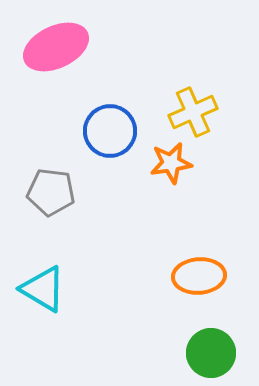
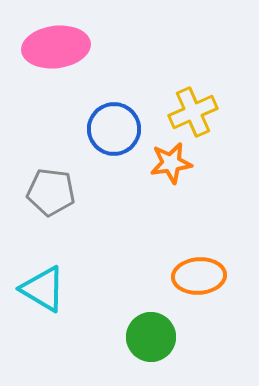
pink ellipse: rotated 18 degrees clockwise
blue circle: moved 4 px right, 2 px up
green circle: moved 60 px left, 16 px up
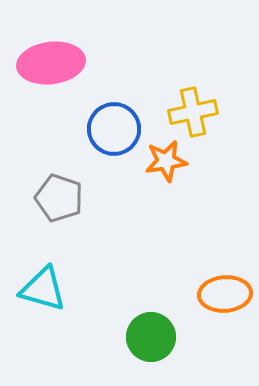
pink ellipse: moved 5 px left, 16 px down
yellow cross: rotated 12 degrees clockwise
orange star: moved 5 px left, 2 px up
gray pentagon: moved 8 px right, 6 px down; rotated 12 degrees clockwise
orange ellipse: moved 26 px right, 18 px down
cyan triangle: rotated 15 degrees counterclockwise
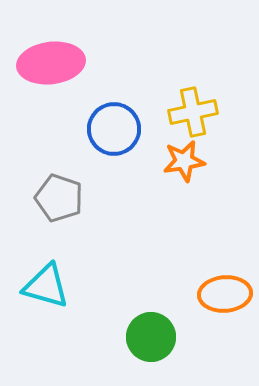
orange star: moved 18 px right
cyan triangle: moved 3 px right, 3 px up
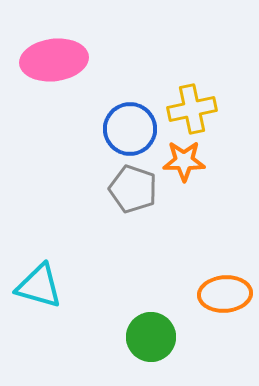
pink ellipse: moved 3 px right, 3 px up
yellow cross: moved 1 px left, 3 px up
blue circle: moved 16 px right
orange star: rotated 9 degrees clockwise
gray pentagon: moved 74 px right, 9 px up
cyan triangle: moved 7 px left
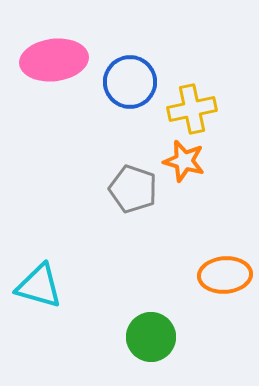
blue circle: moved 47 px up
orange star: rotated 15 degrees clockwise
orange ellipse: moved 19 px up
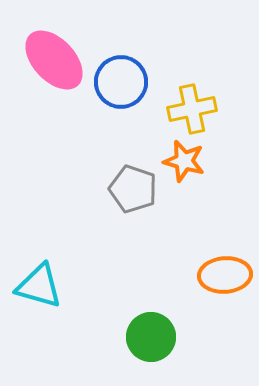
pink ellipse: rotated 54 degrees clockwise
blue circle: moved 9 px left
